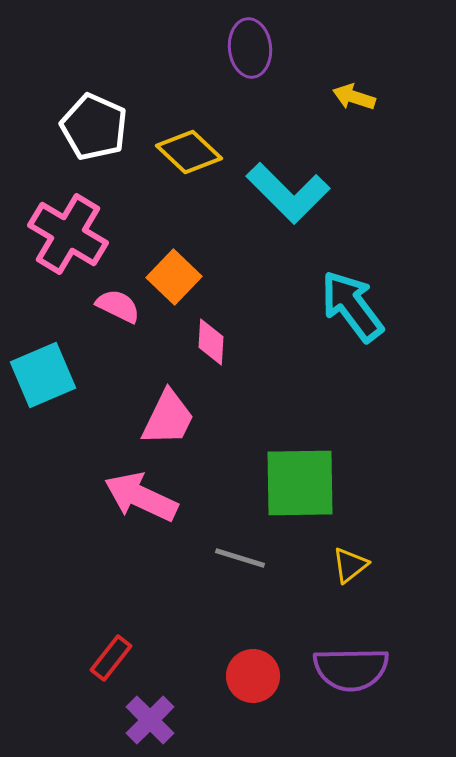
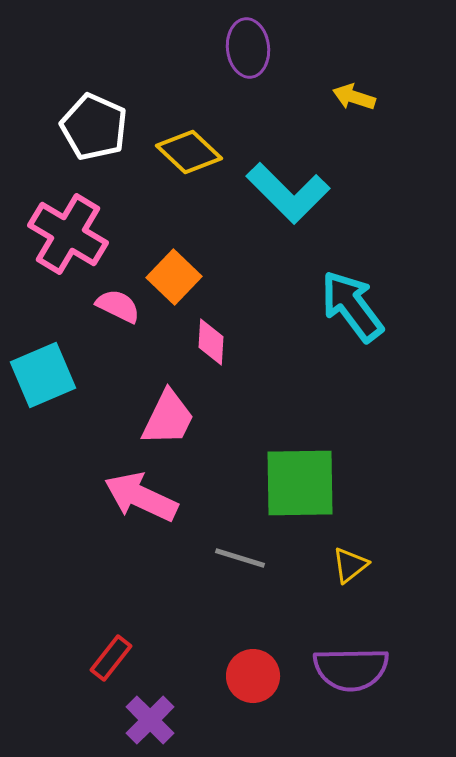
purple ellipse: moved 2 px left
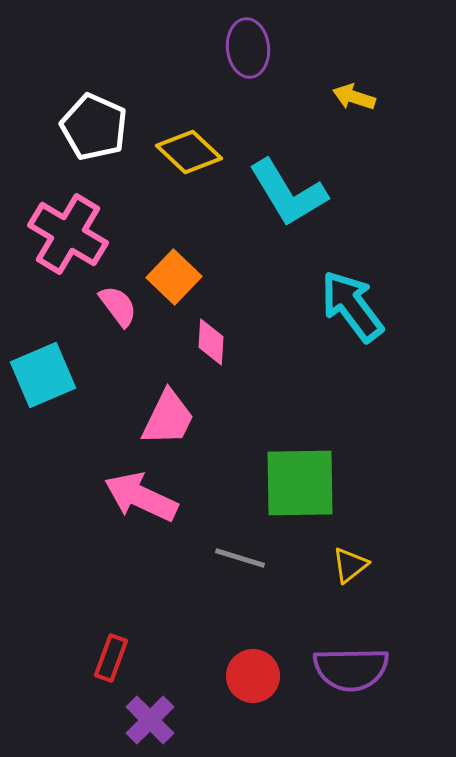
cyan L-shape: rotated 14 degrees clockwise
pink semicircle: rotated 27 degrees clockwise
red rectangle: rotated 18 degrees counterclockwise
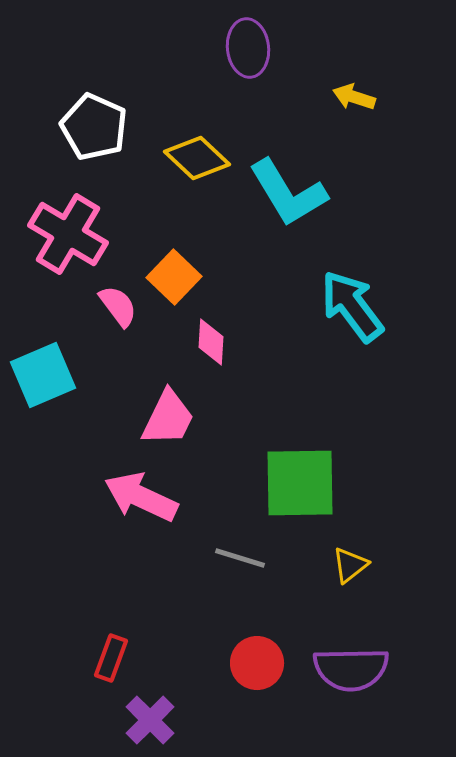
yellow diamond: moved 8 px right, 6 px down
red circle: moved 4 px right, 13 px up
